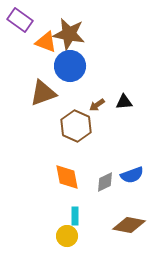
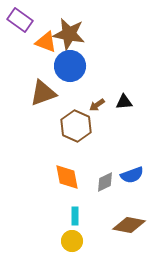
yellow circle: moved 5 px right, 5 px down
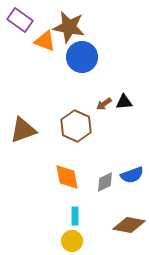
brown star: moved 7 px up
orange triangle: moved 1 px left, 1 px up
blue circle: moved 12 px right, 9 px up
brown triangle: moved 20 px left, 37 px down
brown arrow: moved 7 px right, 1 px up
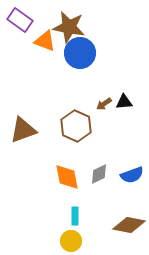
blue circle: moved 2 px left, 4 px up
gray diamond: moved 6 px left, 8 px up
yellow circle: moved 1 px left
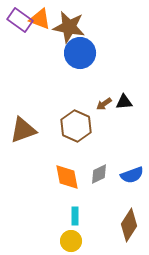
orange triangle: moved 5 px left, 22 px up
brown diamond: rotated 68 degrees counterclockwise
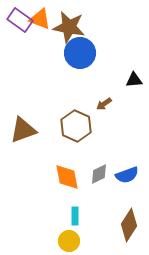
black triangle: moved 10 px right, 22 px up
blue semicircle: moved 5 px left
yellow circle: moved 2 px left
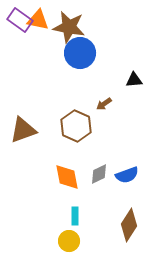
orange triangle: moved 2 px left, 1 px down; rotated 10 degrees counterclockwise
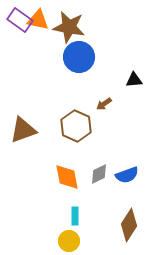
blue circle: moved 1 px left, 4 px down
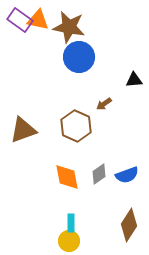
gray diamond: rotated 10 degrees counterclockwise
cyan rectangle: moved 4 px left, 7 px down
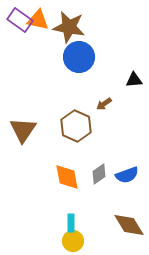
brown triangle: rotated 36 degrees counterclockwise
brown diamond: rotated 64 degrees counterclockwise
yellow circle: moved 4 px right
